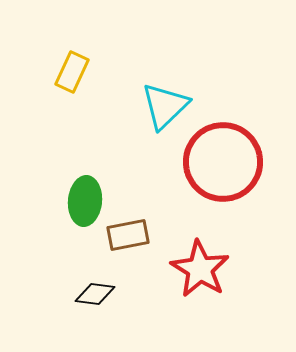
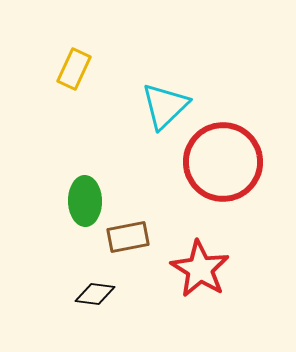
yellow rectangle: moved 2 px right, 3 px up
green ellipse: rotated 6 degrees counterclockwise
brown rectangle: moved 2 px down
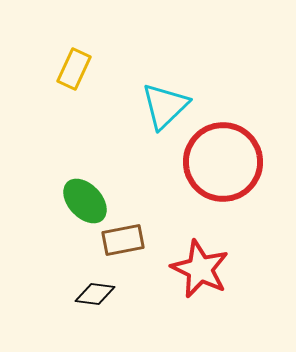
green ellipse: rotated 42 degrees counterclockwise
brown rectangle: moved 5 px left, 3 px down
red star: rotated 6 degrees counterclockwise
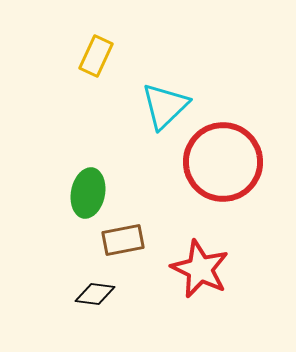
yellow rectangle: moved 22 px right, 13 px up
green ellipse: moved 3 px right, 8 px up; rotated 54 degrees clockwise
